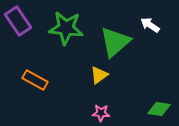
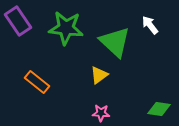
white arrow: rotated 18 degrees clockwise
green triangle: rotated 36 degrees counterclockwise
orange rectangle: moved 2 px right, 2 px down; rotated 10 degrees clockwise
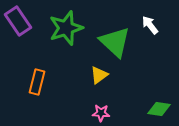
green star: rotated 24 degrees counterclockwise
orange rectangle: rotated 65 degrees clockwise
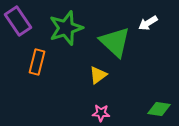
white arrow: moved 2 px left, 2 px up; rotated 84 degrees counterclockwise
yellow triangle: moved 1 px left
orange rectangle: moved 20 px up
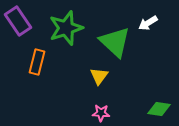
yellow triangle: moved 1 px right, 1 px down; rotated 18 degrees counterclockwise
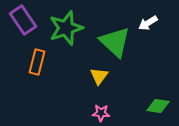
purple rectangle: moved 5 px right, 1 px up
green diamond: moved 1 px left, 3 px up
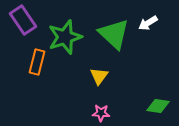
green star: moved 1 px left, 9 px down
green triangle: moved 1 px left, 8 px up
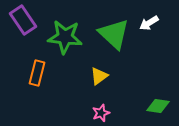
white arrow: moved 1 px right
green star: rotated 24 degrees clockwise
orange rectangle: moved 11 px down
yellow triangle: rotated 18 degrees clockwise
pink star: rotated 24 degrees counterclockwise
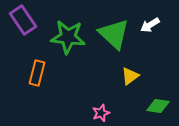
white arrow: moved 1 px right, 2 px down
green star: moved 3 px right
yellow triangle: moved 31 px right
